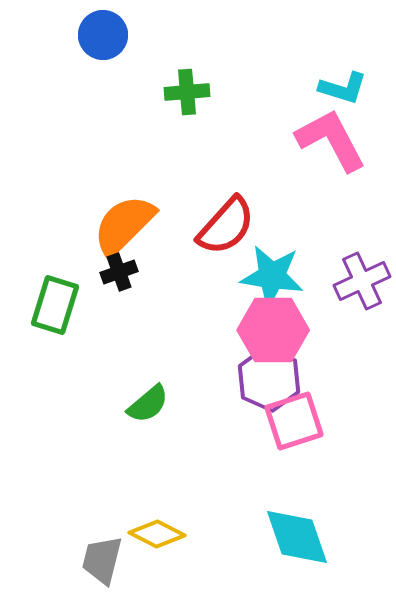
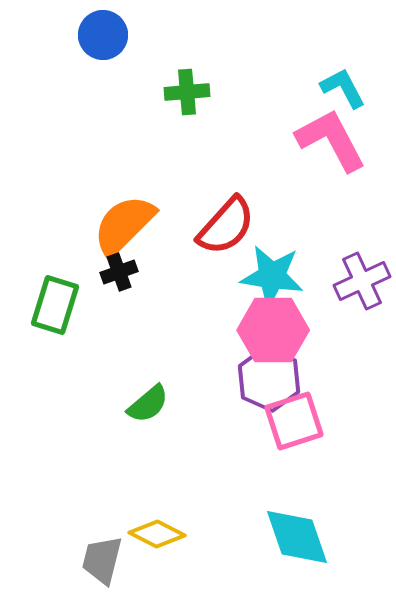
cyan L-shape: rotated 135 degrees counterclockwise
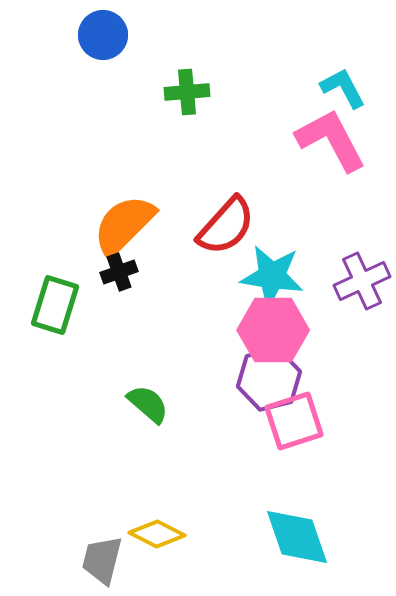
purple hexagon: rotated 22 degrees clockwise
green semicircle: rotated 99 degrees counterclockwise
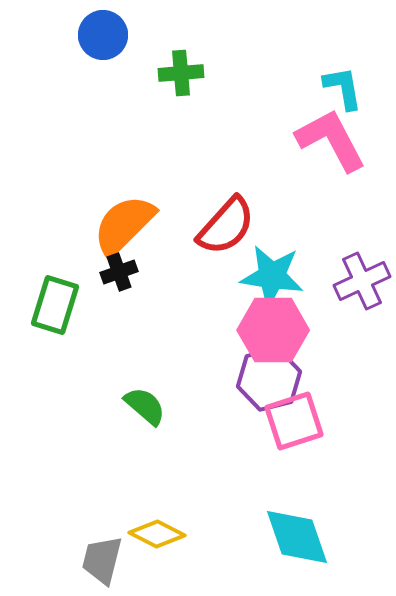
cyan L-shape: rotated 18 degrees clockwise
green cross: moved 6 px left, 19 px up
green semicircle: moved 3 px left, 2 px down
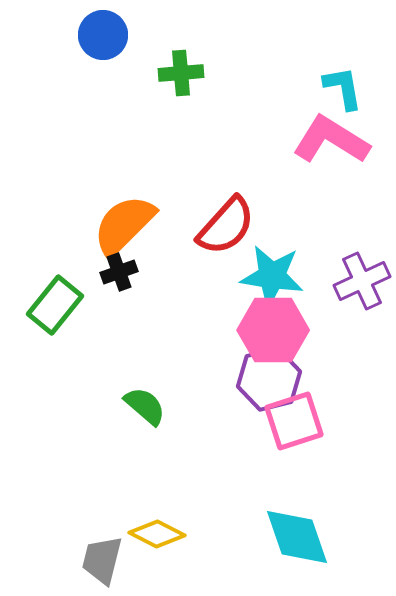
pink L-shape: rotated 30 degrees counterclockwise
green rectangle: rotated 22 degrees clockwise
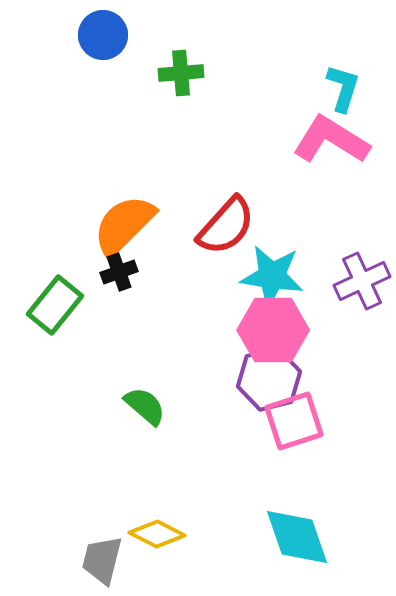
cyan L-shape: rotated 27 degrees clockwise
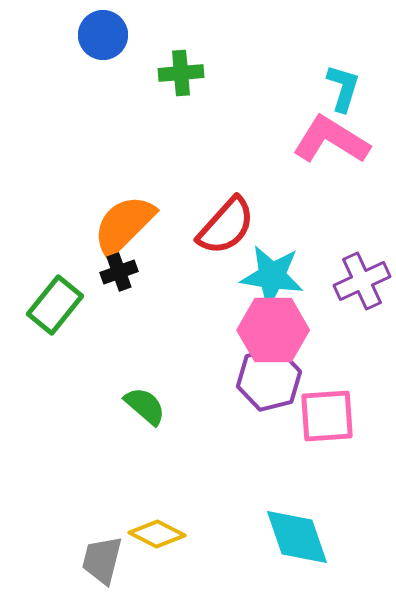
pink square: moved 33 px right, 5 px up; rotated 14 degrees clockwise
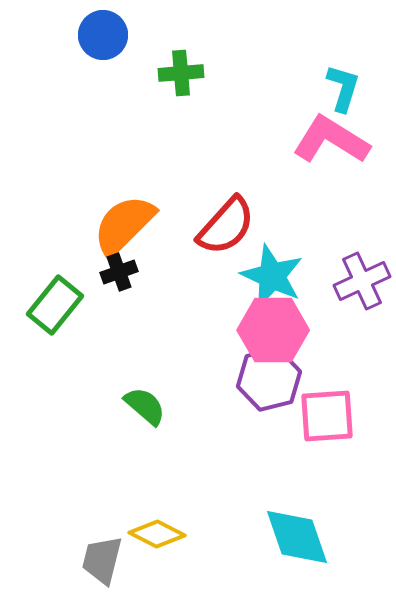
cyan star: rotated 16 degrees clockwise
